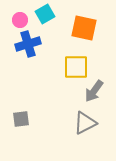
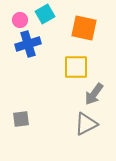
gray arrow: moved 3 px down
gray triangle: moved 1 px right, 1 px down
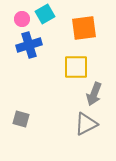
pink circle: moved 2 px right, 1 px up
orange square: rotated 20 degrees counterclockwise
blue cross: moved 1 px right, 1 px down
gray arrow: rotated 15 degrees counterclockwise
gray square: rotated 24 degrees clockwise
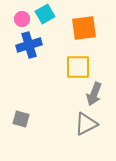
yellow square: moved 2 px right
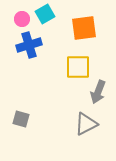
gray arrow: moved 4 px right, 2 px up
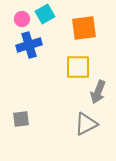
gray square: rotated 24 degrees counterclockwise
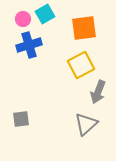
pink circle: moved 1 px right
yellow square: moved 3 px right, 2 px up; rotated 28 degrees counterclockwise
gray triangle: rotated 15 degrees counterclockwise
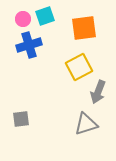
cyan square: moved 2 px down; rotated 12 degrees clockwise
yellow square: moved 2 px left, 2 px down
gray triangle: rotated 25 degrees clockwise
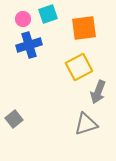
cyan square: moved 3 px right, 2 px up
gray square: moved 7 px left; rotated 30 degrees counterclockwise
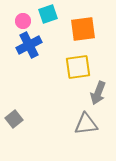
pink circle: moved 2 px down
orange square: moved 1 px left, 1 px down
blue cross: rotated 10 degrees counterclockwise
yellow square: moved 1 px left; rotated 20 degrees clockwise
gray arrow: moved 1 px down
gray triangle: rotated 10 degrees clockwise
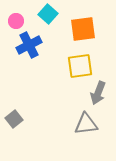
cyan square: rotated 30 degrees counterclockwise
pink circle: moved 7 px left
yellow square: moved 2 px right, 1 px up
